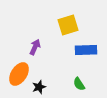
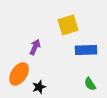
green semicircle: moved 11 px right
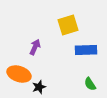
orange ellipse: rotated 75 degrees clockwise
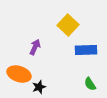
yellow square: rotated 30 degrees counterclockwise
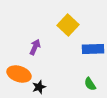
blue rectangle: moved 7 px right, 1 px up
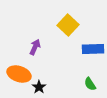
black star: rotated 16 degrees counterclockwise
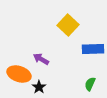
purple arrow: moved 6 px right, 12 px down; rotated 84 degrees counterclockwise
green semicircle: rotated 56 degrees clockwise
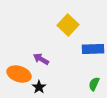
green semicircle: moved 4 px right
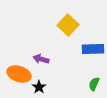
purple arrow: rotated 14 degrees counterclockwise
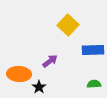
blue rectangle: moved 1 px down
purple arrow: moved 9 px right, 2 px down; rotated 126 degrees clockwise
orange ellipse: rotated 15 degrees counterclockwise
green semicircle: rotated 64 degrees clockwise
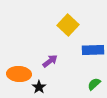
green semicircle: rotated 40 degrees counterclockwise
